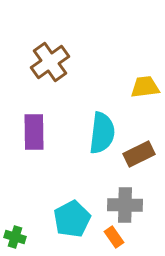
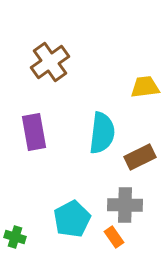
purple rectangle: rotated 9 degrees counterclockwise
brown rectangle: moved 1 px right, 3 px down
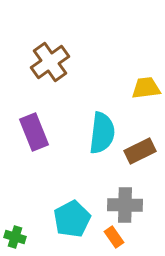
yellow trapezoid: moved 1 px right, 1 px down
purple rectangle: rotated 12 degrees counterclockwise
brown rectangle: moved 6 px up
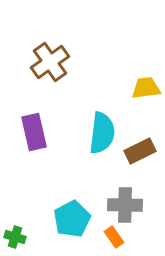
purple rectangle: rotated 9 degrees clockwise
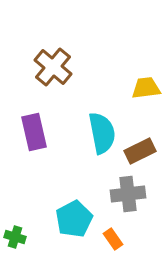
brown cross: moved 3 px right, 5 px down; rotated 15 degrees counterclockwise
cyan semicircle: rotated 18 degrees counterclockwise
gray cross: moved 3 px right, 11 px up; rotated 8 degrees counterclockwise
cyan pentagon: moved 2 px right
orange rectangle: moved 1 px left, 2 px down
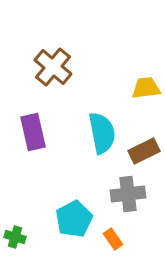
purple rectangle: moved 1 px left
brown rectangle: moved 4 px right
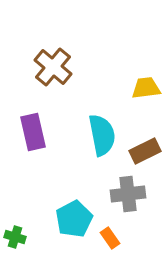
cyan semicircle: moved 2 px down
brown rectangle: moved 1 px right
orange rectangle: moved 3 px left, 1 px up
